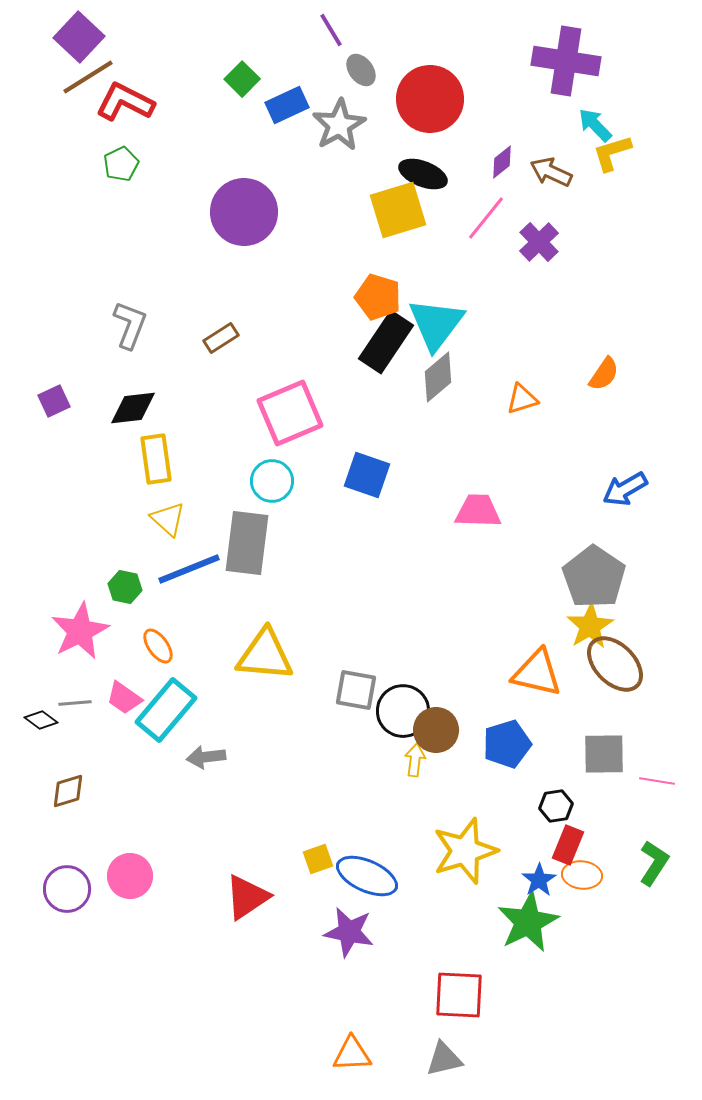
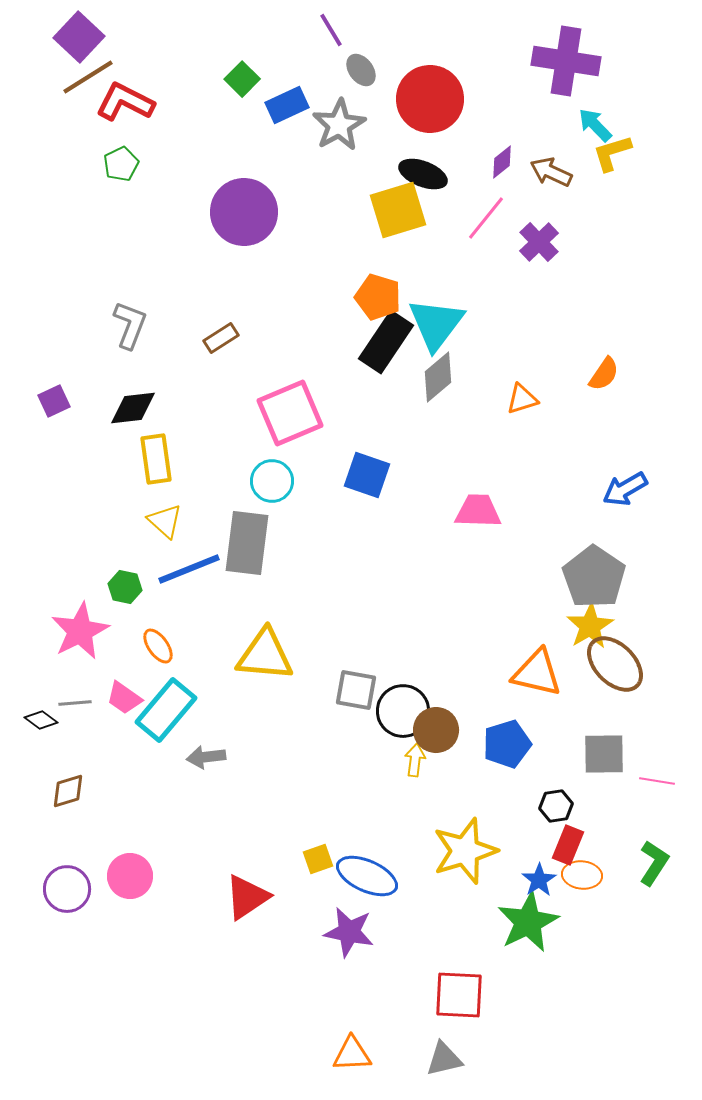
yellow triangle at (168, 519): moved 3 px left, 2 px down
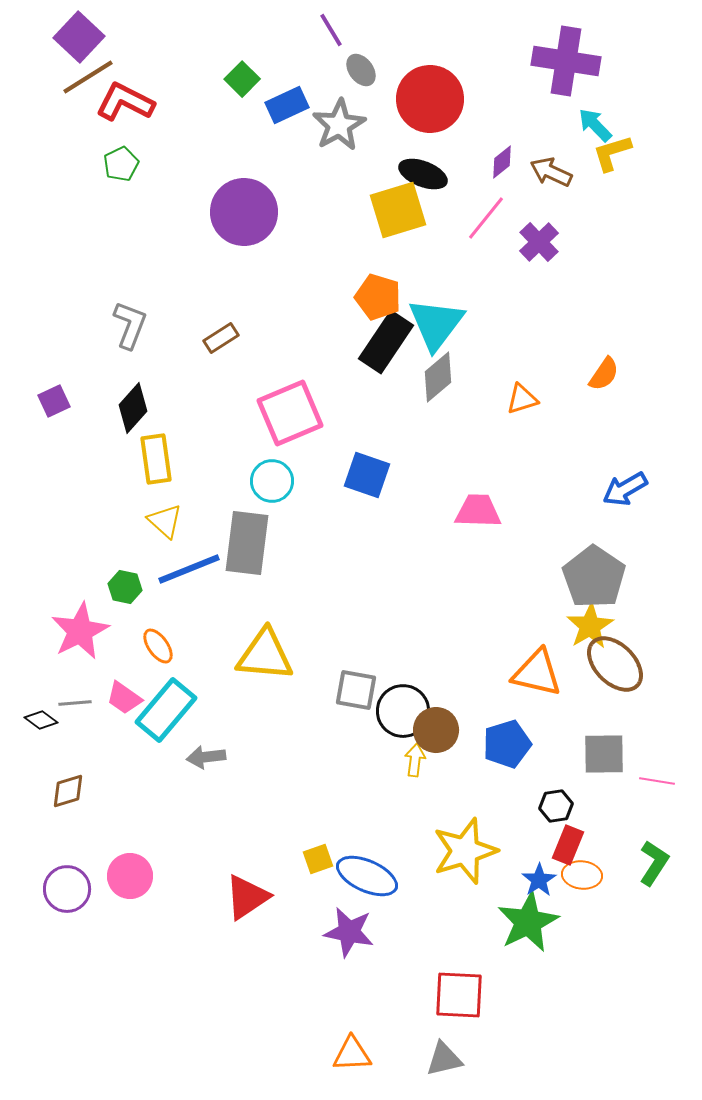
black diamond at (133, 408): rotated 42 degrees counterclockwise
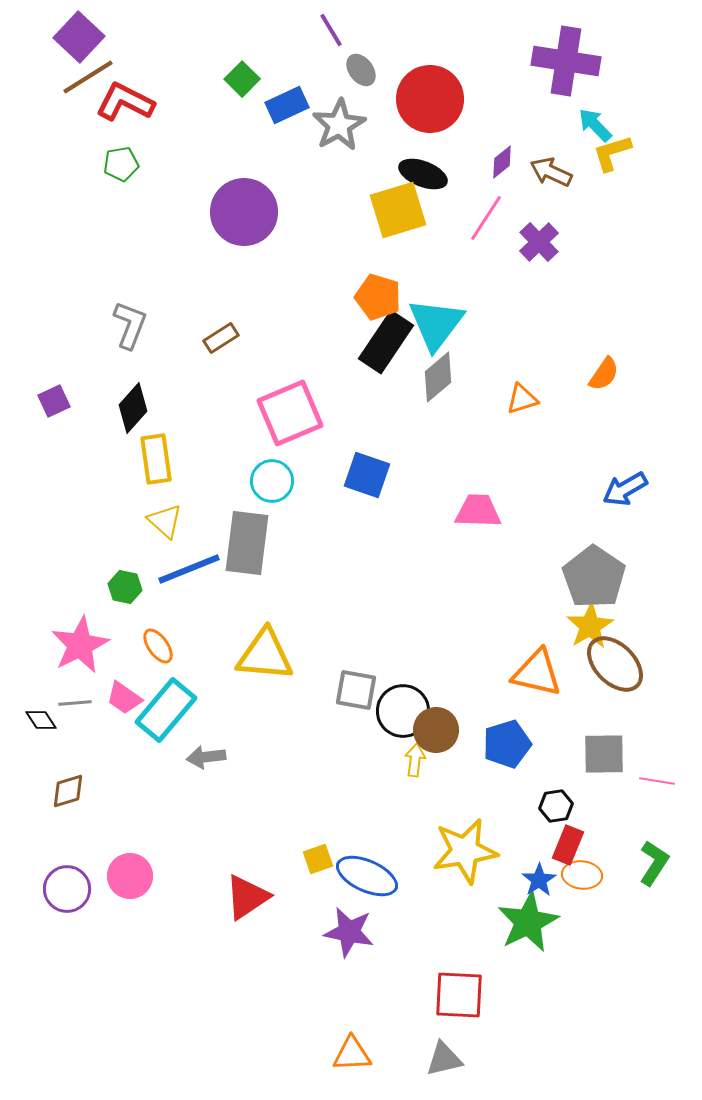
green pentagon at (121, 164): rotated 16 degrees clockwise
pink line at (486, 218): rotated 6 degrees counterclockwise
pink star at (80, 631): moved 14 px down
black diamond at (41, 720): rotated 20 degrees clockwise
yellow star at (465, 851): rotated 8 degrees clockwise
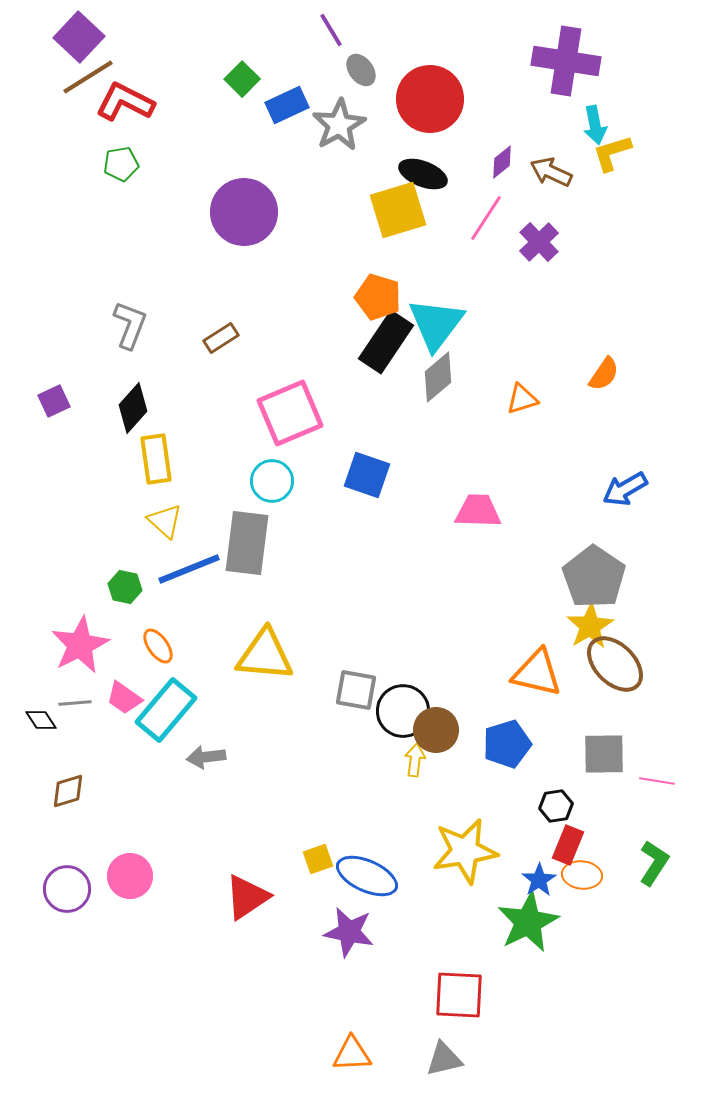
cyan arrow at (595, 125): rotated 147 degrees counterclockwise
